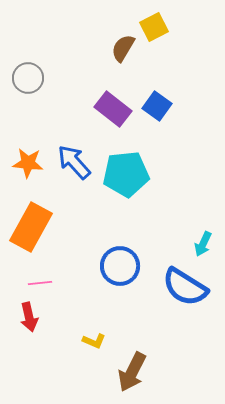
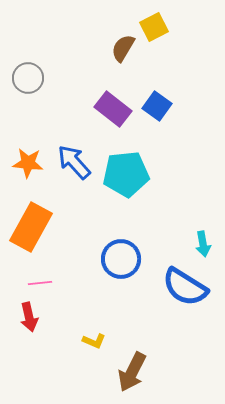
cyan arrow: rotated 35 degrees counterclockwise
blue circle: moved 1 px right, 7 px up
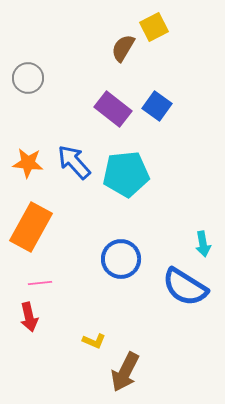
brown arrow: moved 7 px left
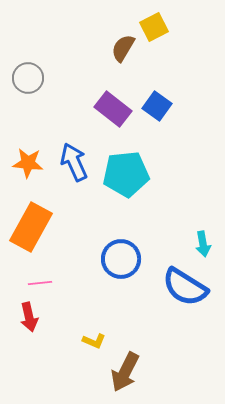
blue arrow: rotated 18 degrees clockwise
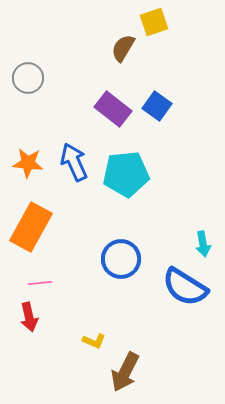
yellow square: moved 5 px up; rotated 8 degrees clockwise
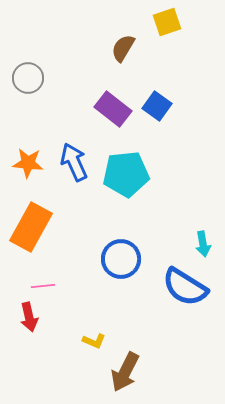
yellow square: moved 13 px right
pink line: moved 3 px right, 3 px down
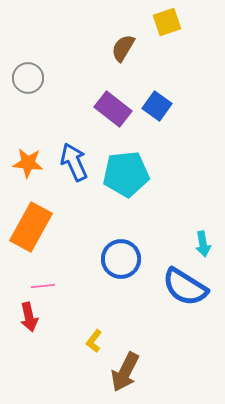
yellow L-shape: rotated 105 degrees clockwise
